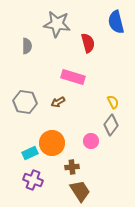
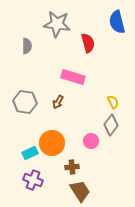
blue semicircle: moved 1 px right
brown arrow: rotated 32 degrees counterclockwise
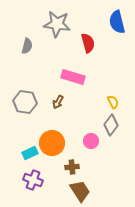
gray semicircle: rotated 14 degrees clockwise
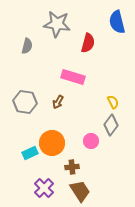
red semicircle: rotated 30 degrees clockwise
purple cross: moved 11 px right, 8 px down; rotated 24 degrees clockwise
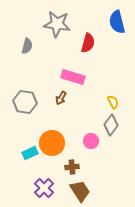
brown arrow: moved 3 px right, 4 px up
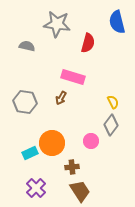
gray semicircle: rotated 91 degrees counterclockwise
purple cross: moved 8 px left
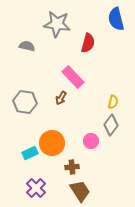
blue semicircle: moved 1 px left, 3 px up
pink rectangle: rotated 30 degrees clockwise
yellow semicircle: rotated 40 degrees clockwise
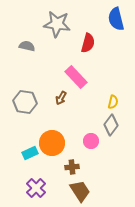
pink rectangle: moved 3 px right
